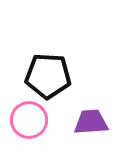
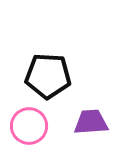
pink circle: moved 6 px down
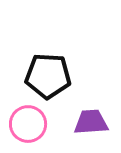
pink circle: moved 1 px left, 2 px up
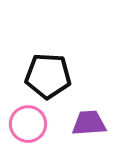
purple trapezoid: moved 2 px left, 1 px down
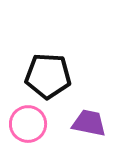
purple trapezoid: rotated 15 degrees clockwise
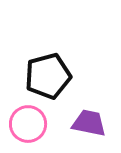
black pentagon: rotated 18 degrees counterclockwise
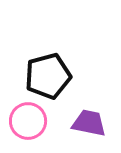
pink circle: moved 3 px up
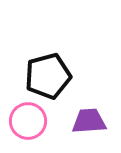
purple trapezoid: moved 2 px up; rotated 15 degrees counterclockwise
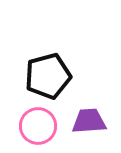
pink circle: moved 10 px right, 5 px down
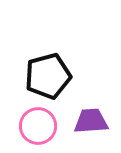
purple trapezoid: moved 2 px right
